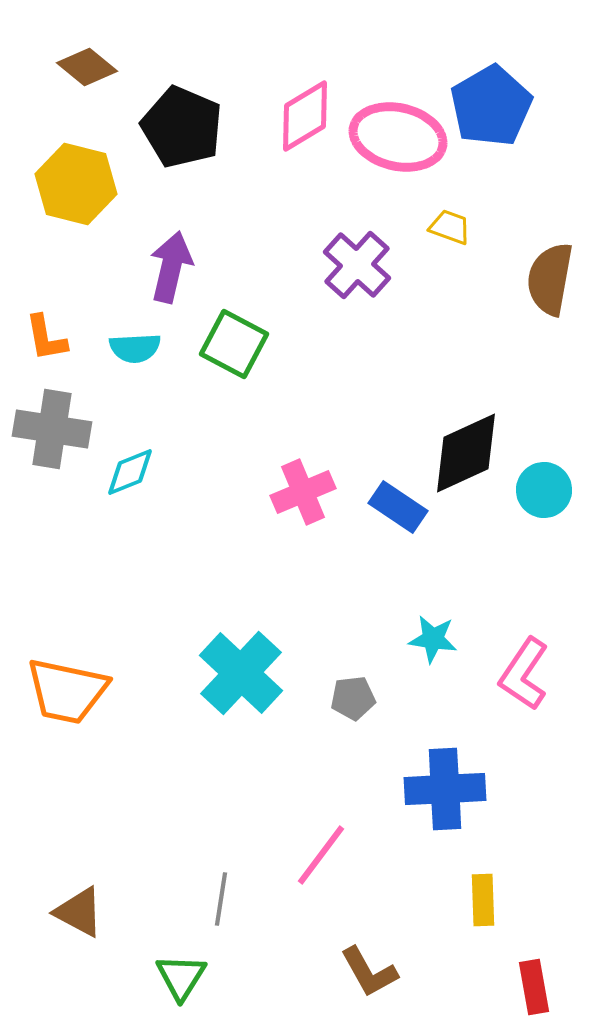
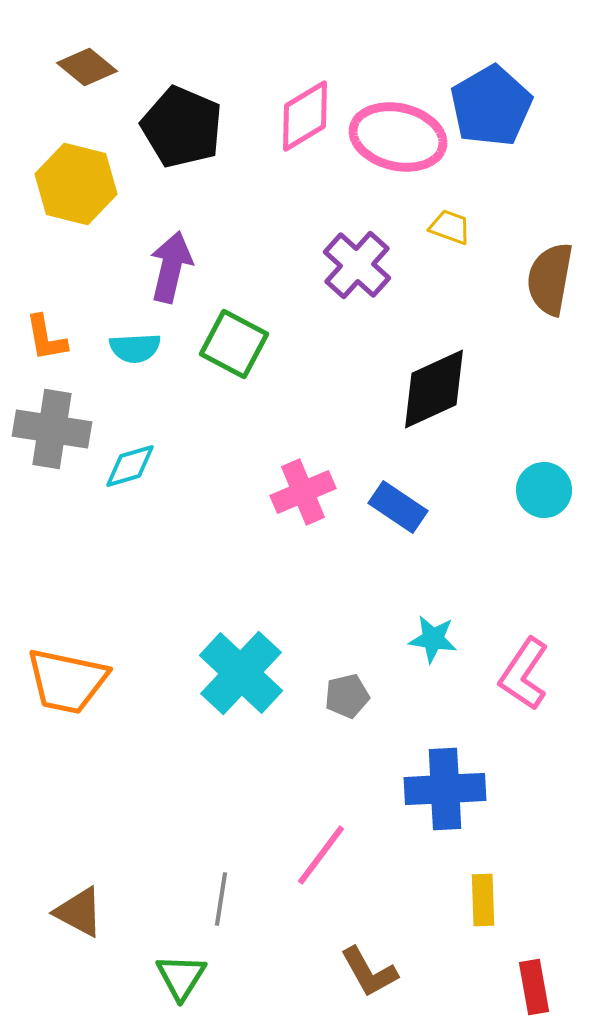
black diamond: moved 32 px left, 64 px up
cyan diamond: moved 6 px up; rotated 6 degrees clockwise
orange trapezoid: moved 10 px up
gray pentagon: moved 6 px left, 2 px up; rotated 6 degrees counterclockwise
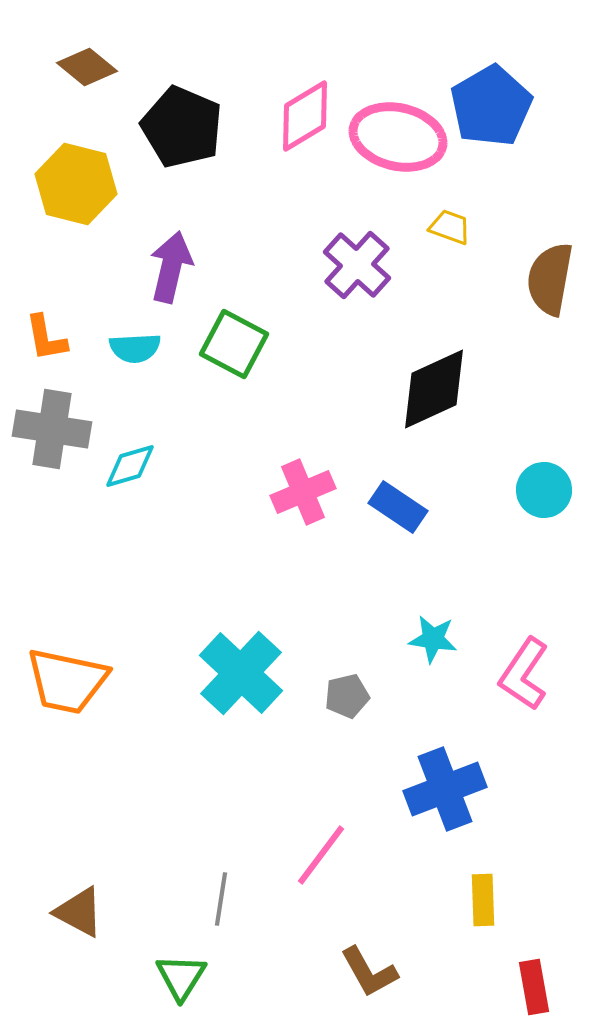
blue cross: rotated 18 degrees counterclockwise
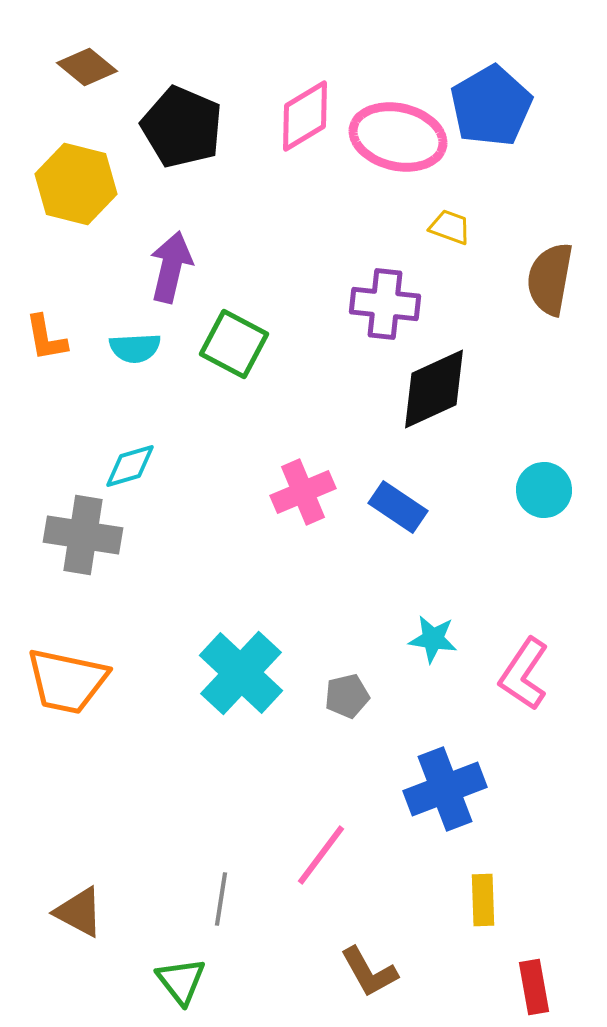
purple cross: moved 28 px right, 39 px down; rotated 36 degrees counterclockwise
gray cross: moved 31 px right, 106 px down
green triangle: moved 4 px down; rotated 10 degrees counterclockwise
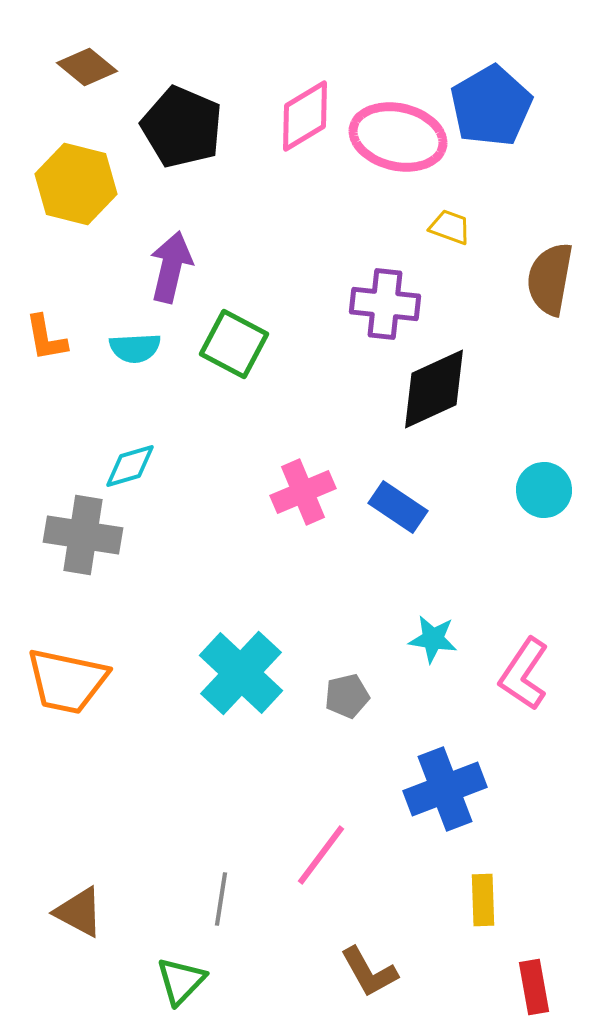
green triangle: rotated 22 degrees clockwise
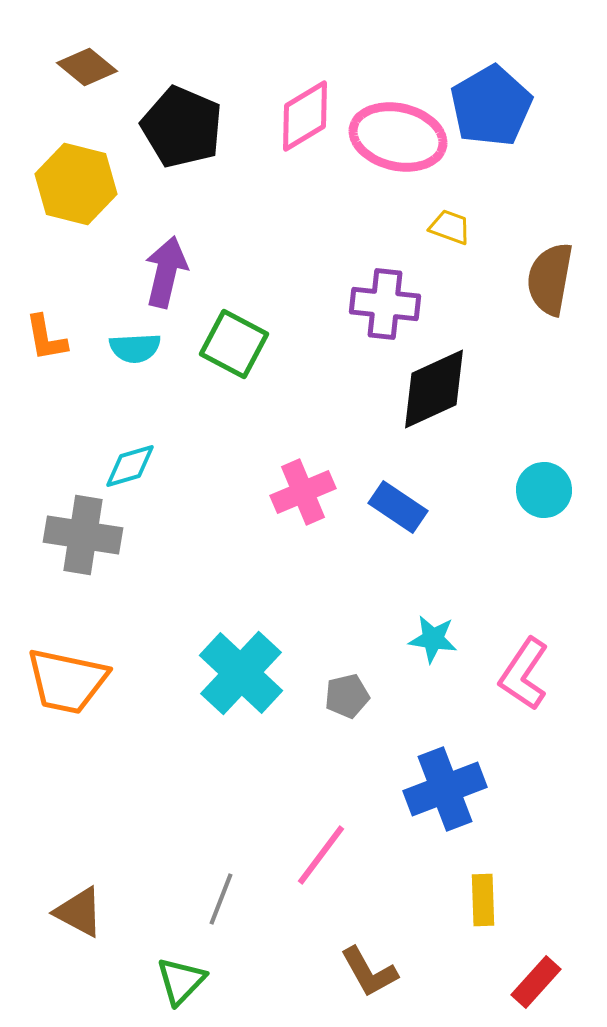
purple arrow: moved 5 px left, 5 px down
gray line: rotated 12 degrees clockwise
red rectangle: moved 2 px right, 5 px up; rotated 52 degrees clockwise
